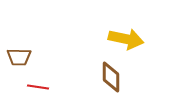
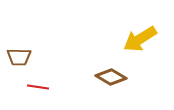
yellow arrow: moved 14 px right; rotated 136 degrees clockwise
brown diamond: rotated 60 degrees counterclockwise
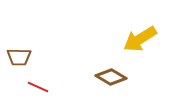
red line: rotated 15 degrees clockwise
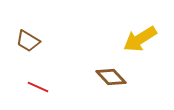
brown trapezoid: moved 9 px right, 16 px up; rotated 30 degrees clockwise
brown diamond: rotated 16 degrees clockwise
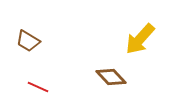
yellow arrow: rotated 16 degrees counterclockwise
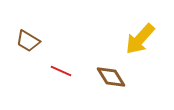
brown diamond: rotated 12 degrees clockwise
red line: moved 23 px right, 16 px up
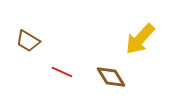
red line: moved 1 px right, 1 px down
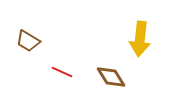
yellow arrow: rotated 36 degrees counterclockwise
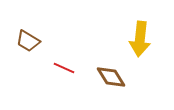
red line: moved 2 px right, 4 px up
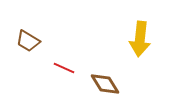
brown diamond: moved 6 px left, 7 px down
